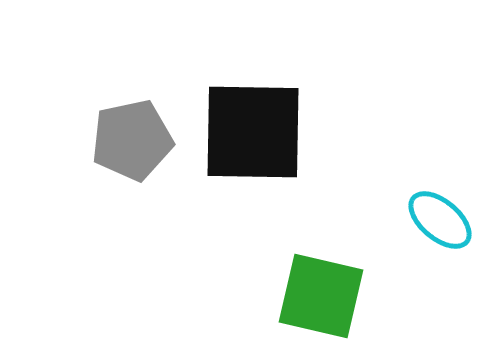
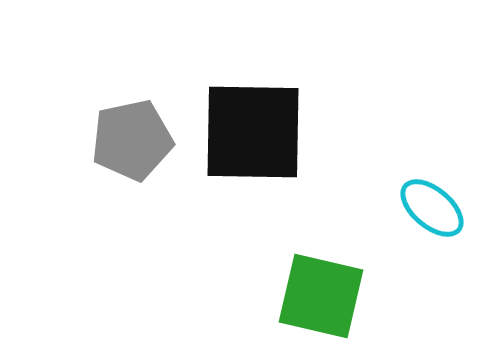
cyan ellipse: moved 8 px left, 12 px up
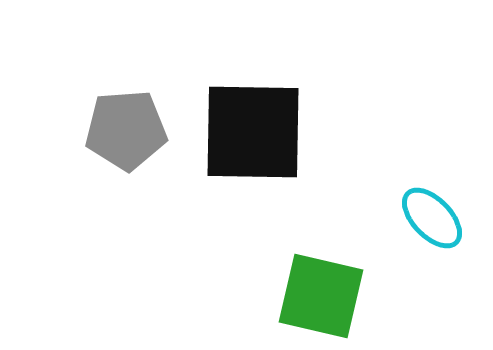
gray pentagon: moved 6 px left, 10 px up; rotated 8 degrees clockwise
cyan ellipse: moved 10 px down; rotated 6 degrees clockwise
